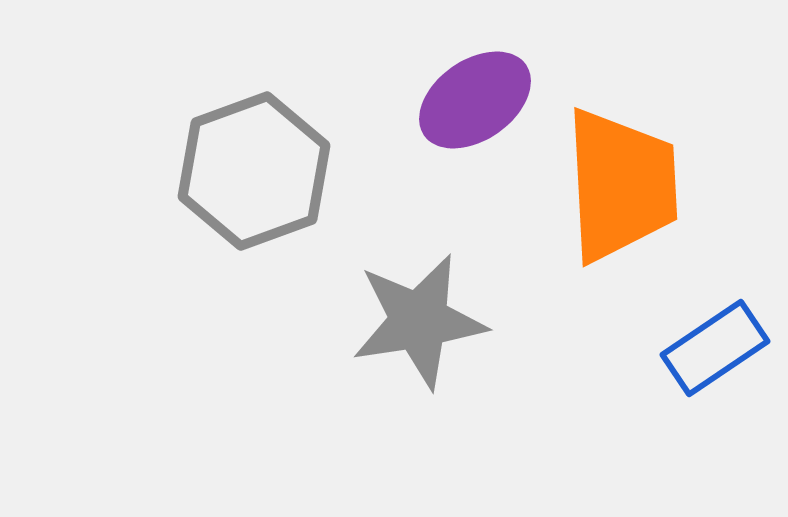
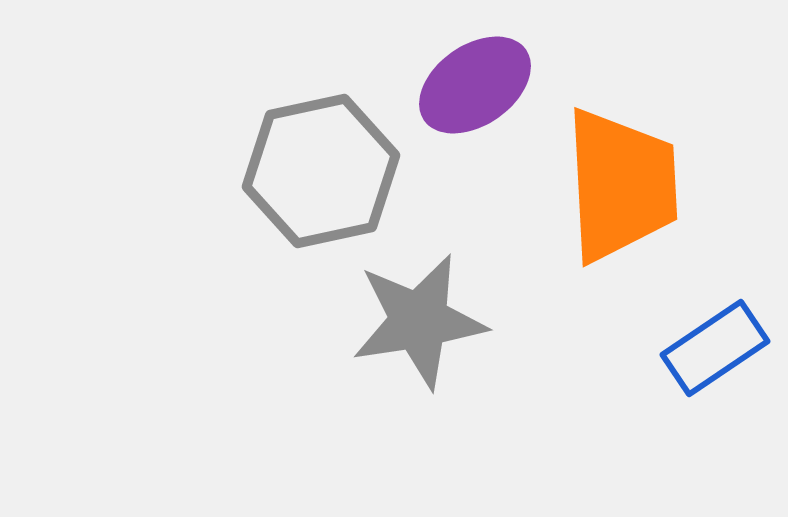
purple ellipse: moved 15 px up
gray hexagon: moved 67 px right; rotated 8 degrees clockwise
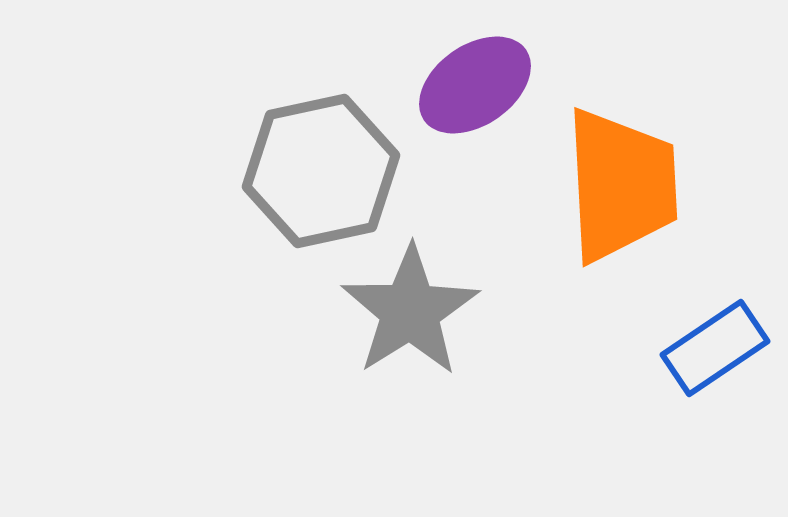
gray star: moved 9 px left, 10 px up; rotated 23 degrees counterclockwise
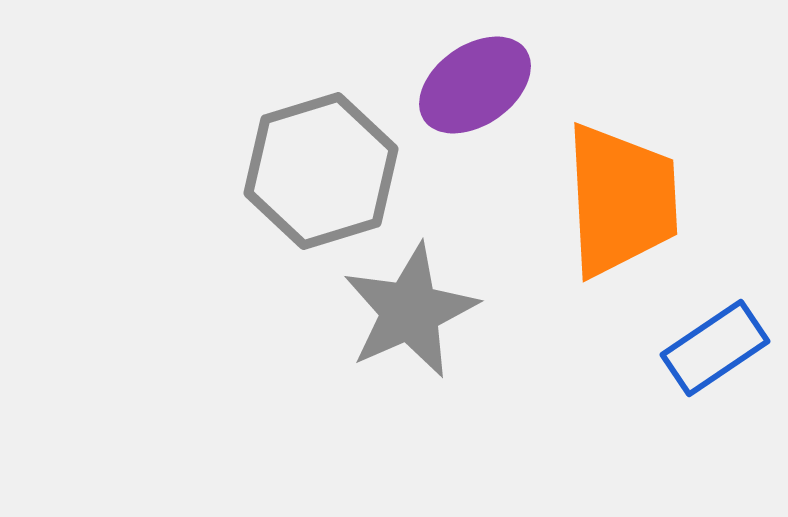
gray hexagon: rotated 5 degrees counterclockwise
orange trapezoid: moved 15 px down
gray star: rotated 8 degrees clockwise
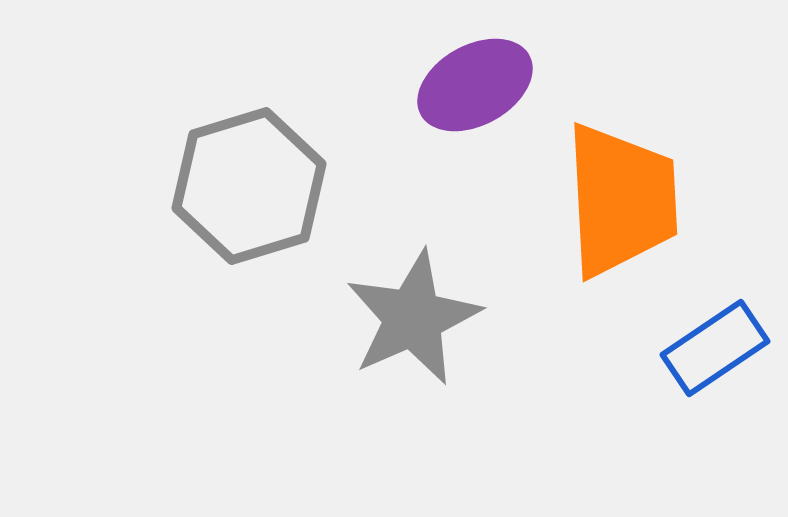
purple ellipse: rotated 6 degrees clockwise
gray hexagon: moved 72 px left, 15 px down
gray star: moved 3 px right, 7 px down
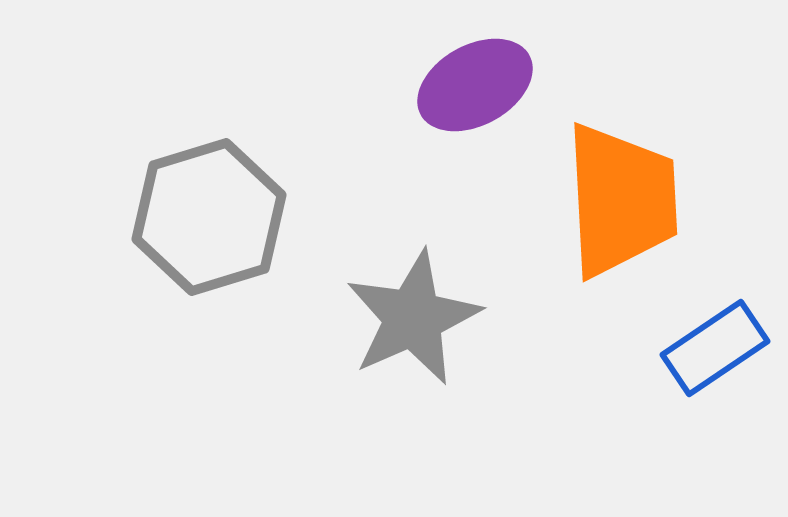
gray hexagon: moved 40 px left, 31 px down
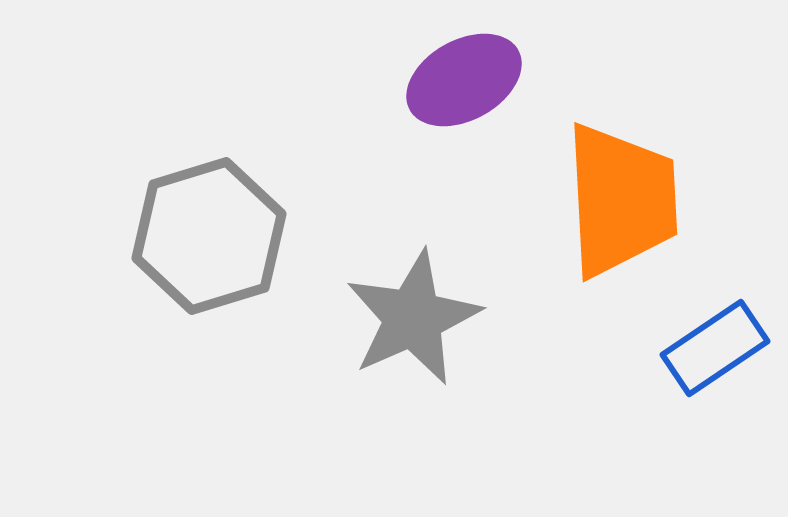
purple ellipse: moved 11 px left, 5 px up
gray hexagon: moved 19 px down
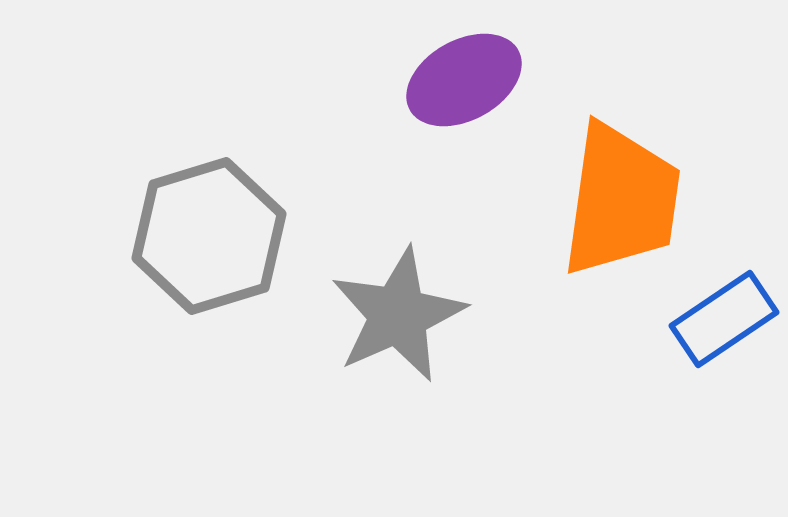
orange trapezoid: rotated 11 degrees clockwise
gray star: moved 15 px left, 3 px up
blue rectangle: moved 9 px right, 29 px up
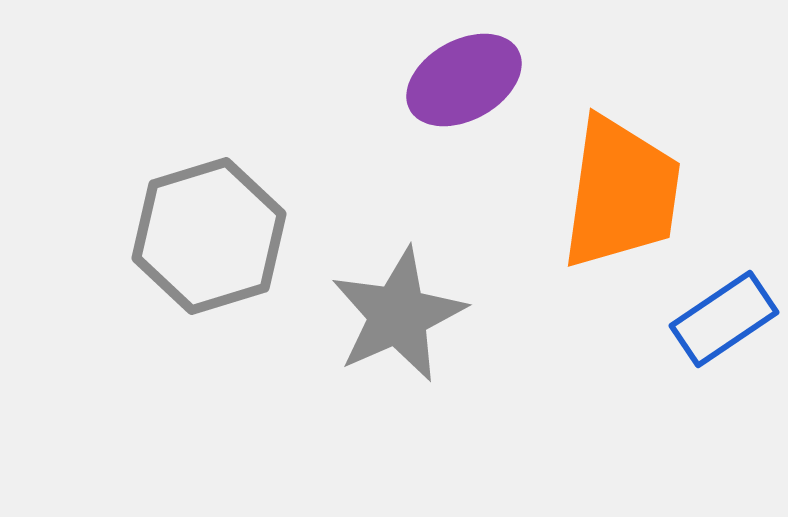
orange trapezoid: moved 7 px up
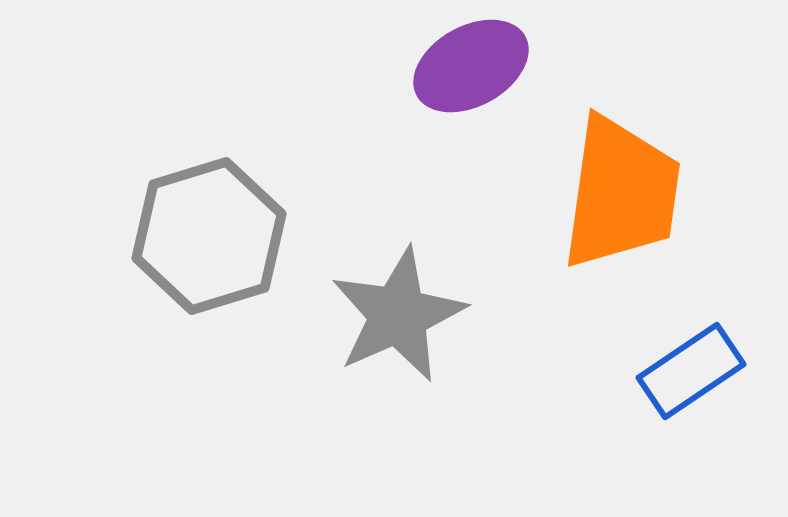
purple ellipse: moved 7 px right, 14 px up
blue rectangle: moved 33 px left, 52 px down
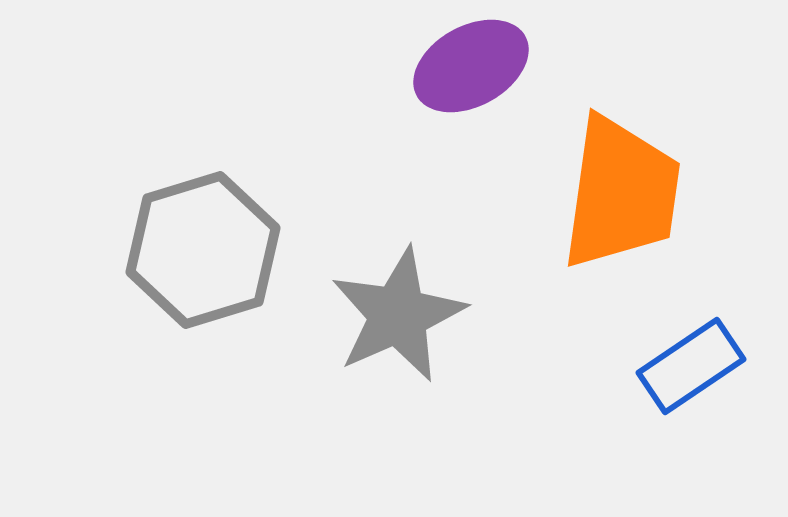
gray hexagon: moved 6 px left, 14 px down
blue rectangle: moved 5 px up
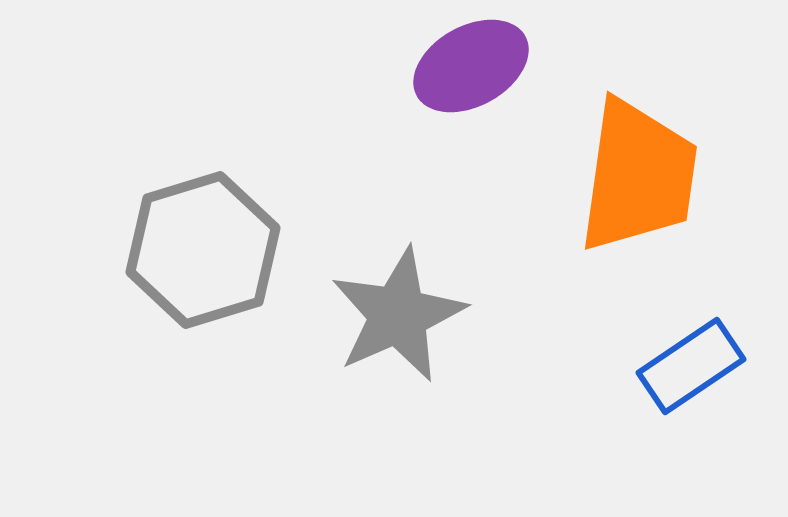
orange trapezoid: moved 17 px right, 17 px up
